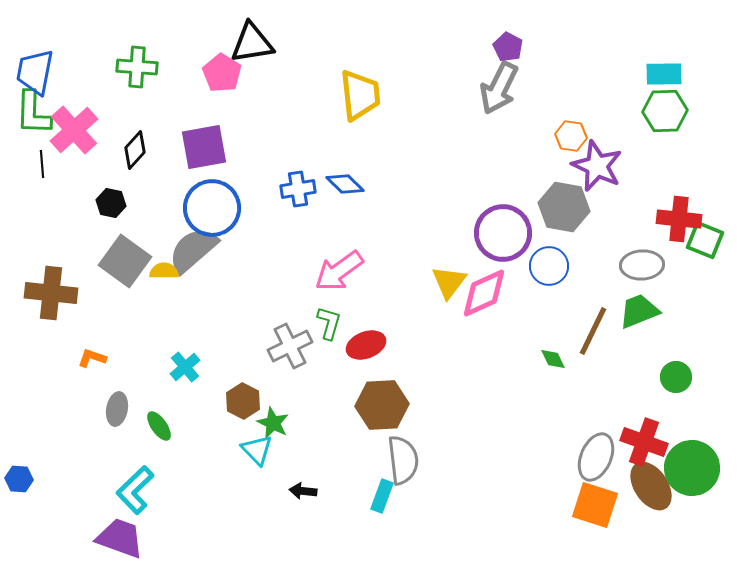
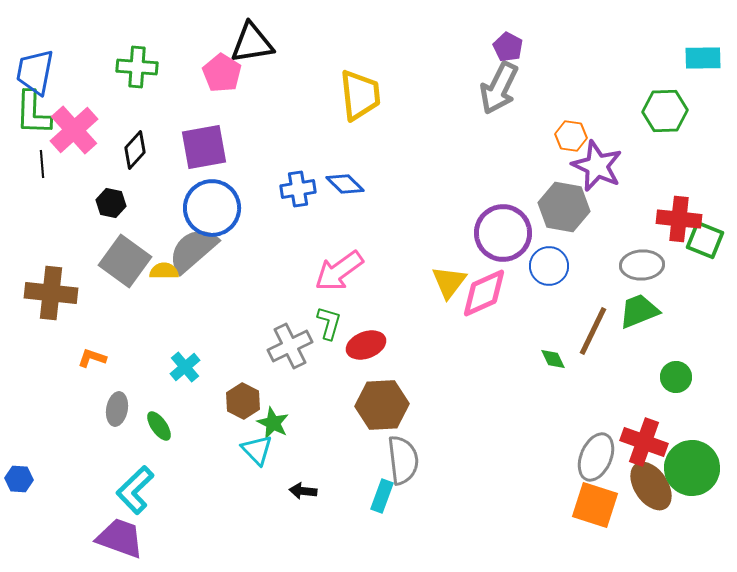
cyan rectangle at (664, 74): moved 39 px right, 16 px up
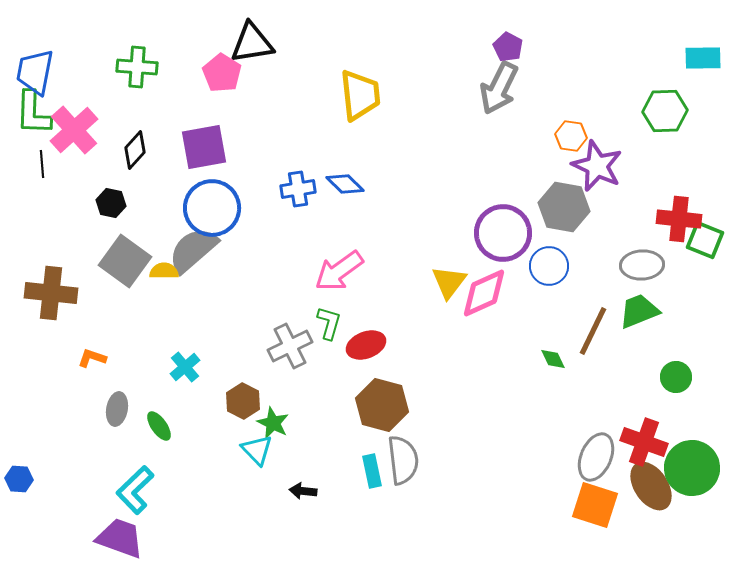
brown hexagon at (382, 405): rotated 18 degrees clockwise
cyan rectangle at (382, 496): moved 10 px left, 25 px up; rotated 32 degrees counterclockwise
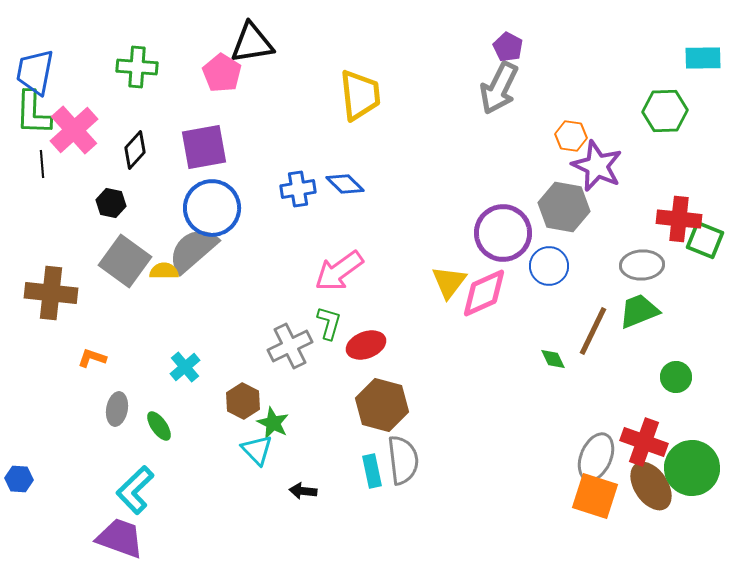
orange square at (595, 505): moved 9 px up
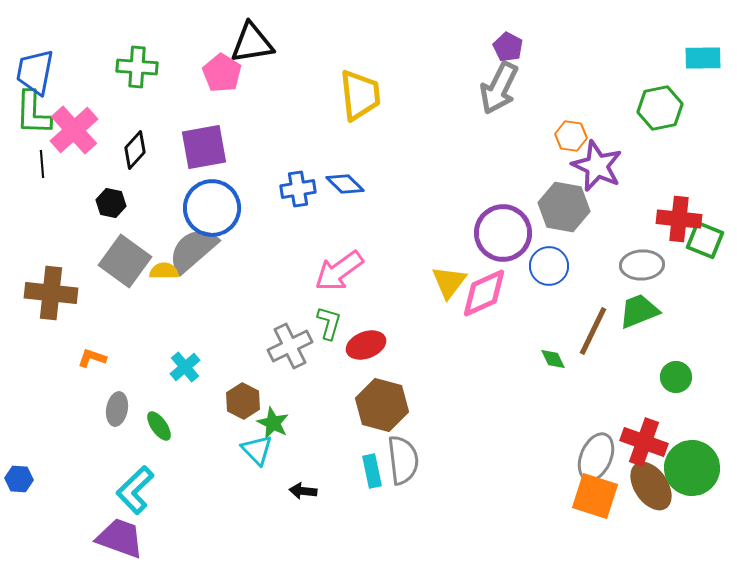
green hexagon at (665, 111): moved 5 px left, 3 px up; rotated 9 degrees counterclockwise
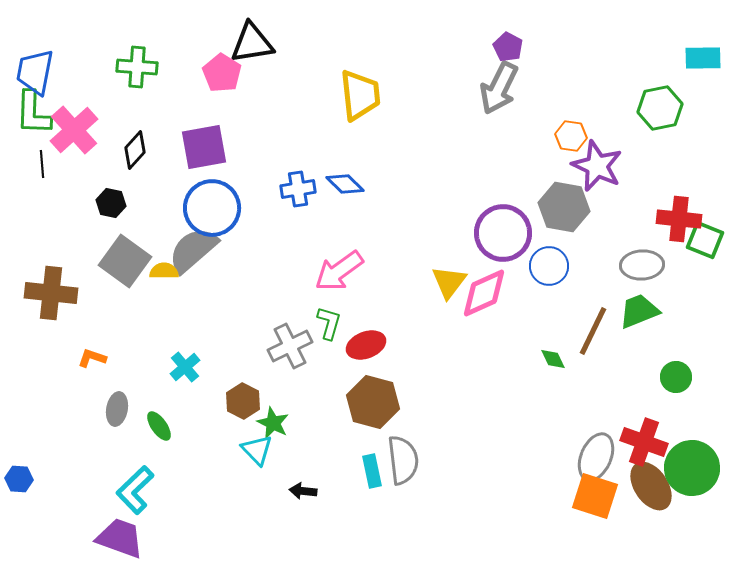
brown hexagon at (382, 405): moved 9 px left, 3 px up
